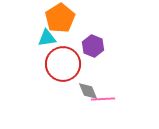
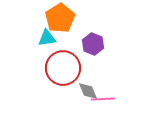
purple hexagon: moved 2 px up
red circle: moved 4 px down
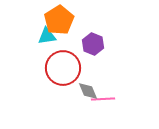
orange pentagon: moved 1 px left, 2 px down
cyan triangle: moved 2 px up
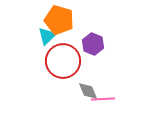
orange pentagon: rotated 24 degrees counterclockwise
cyan triangle: rotated 36 degrees counterclockwise
red circle: moved 7 px up
